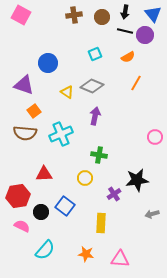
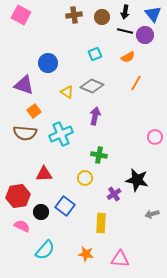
black star: rotated 20 degrees clockwise
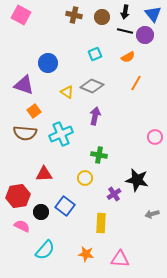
brown cross: rotated 21 degrees clockwise
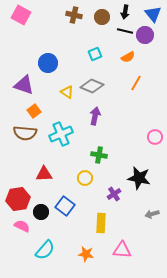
black star: moved 2 px right, 2 px up
red hexagon: moved 3 px down
pink triangle: moved 2 px right, 9 px up
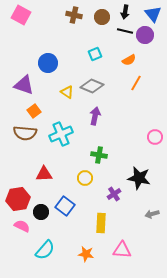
orange semicircle: moved 1 px right, 3 px down
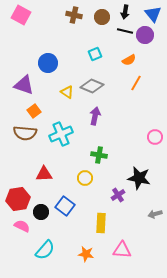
purple cross: moved 4 px right, 1 px down
gray arrow: moved 3 px right
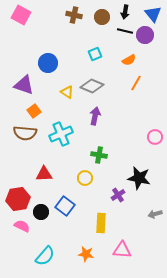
cyan semicircle: moved 6 px down
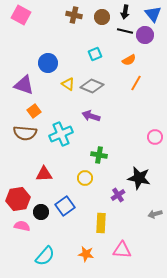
yellow triangle: moved 1 px right, 8 px up
purple arrow: moved 4 px left; rotated 84 degrees counterclockwise
blue square: rotated 18 degrees clockwise
pink semicircle: rotated 14 degrees counterclockwise
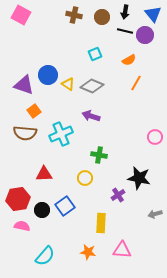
blue circle: moved 12 px down
black circle: moved 1 px right, 2 px up
orange star: moved 2 px right, 2 px up
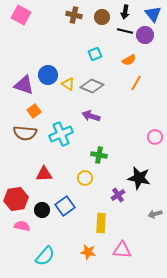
red hexagon: moved 2 px left
